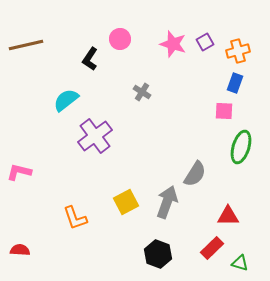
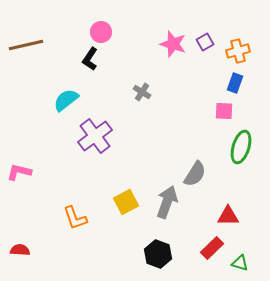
pink circle: moved 19 px left, 7 px up
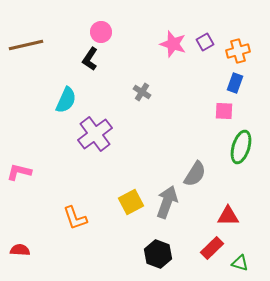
cyan semicircle: rotated 152 degrees clockwise
purple cross: moved 2 px up
yellow square: moved 5 px right
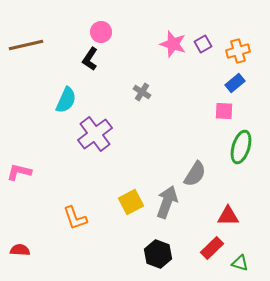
purple square: moved 2 px left, 2 px down
blue rectangle: rotated 30 degrees clockwise
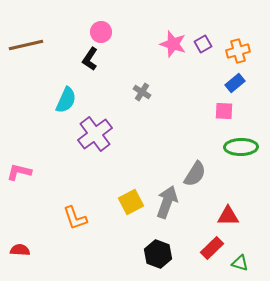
green ellipse: rotated 72 degrees clockwise
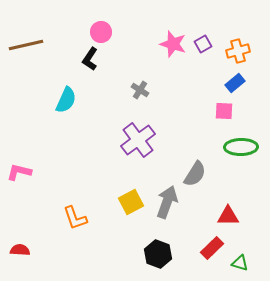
gray cross: moved 2 px left, 2 px up
purple cross: moved 43 px right, 6 px down
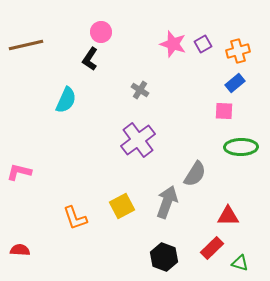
yellow square: moved 9 px left, 4 px down
black hexagon: moved 6 px right, 3 px down
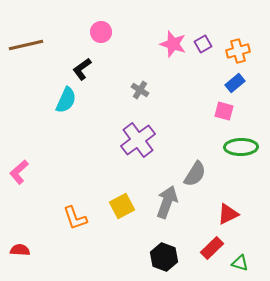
black L-shape: moved 8 px left, 10 px down; rotated 20 degrees clockwise
pink square: rotated 12 degrees clockwise
pink L-shape: rotated 55 degrees counterclockwise
red triangle: moved 2 px up; rotated 25 degrees counterclockwise
